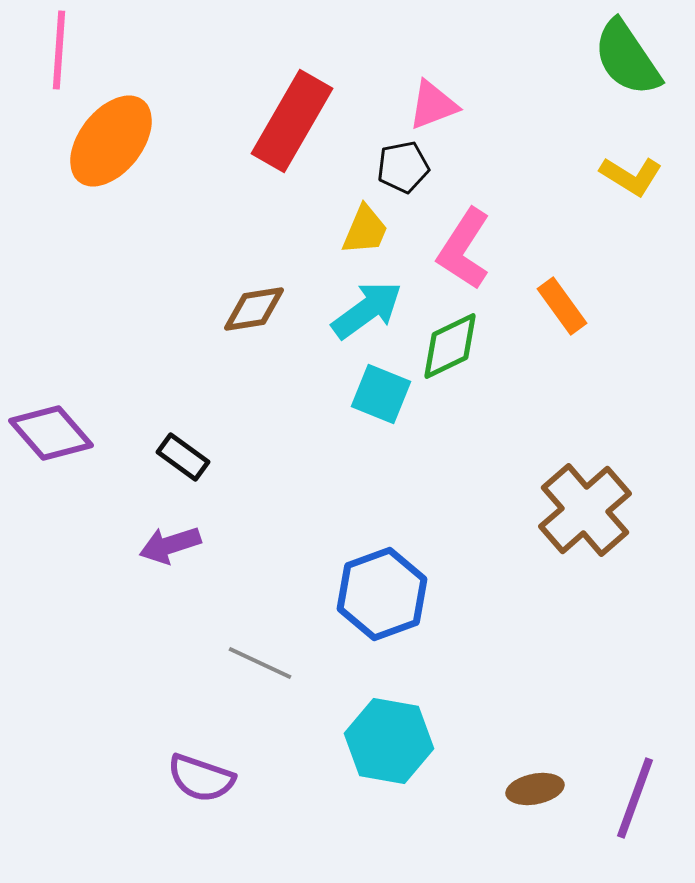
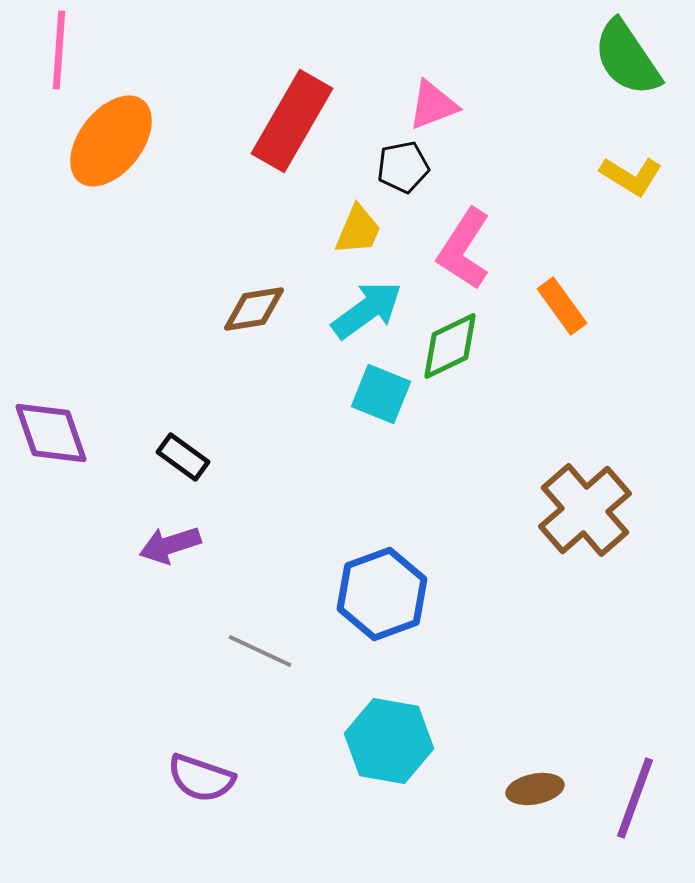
yellow trapezoid: moved 7 px left
purple diamond: rotated 22 degrees clockwise
gray line: moved 12 px up
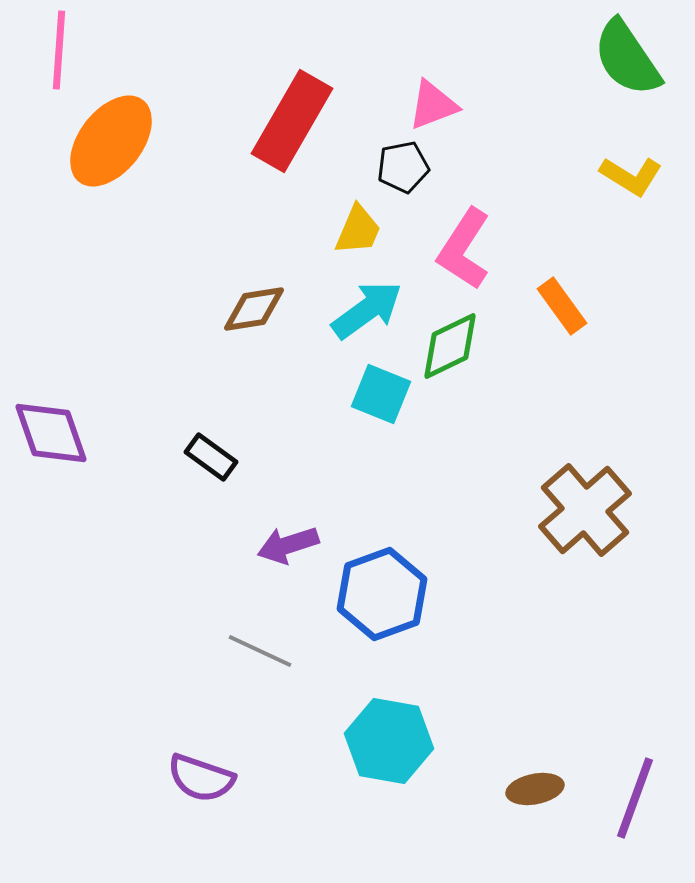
black rectangle: moved 28 px right
purple arrow: moved 118 px right
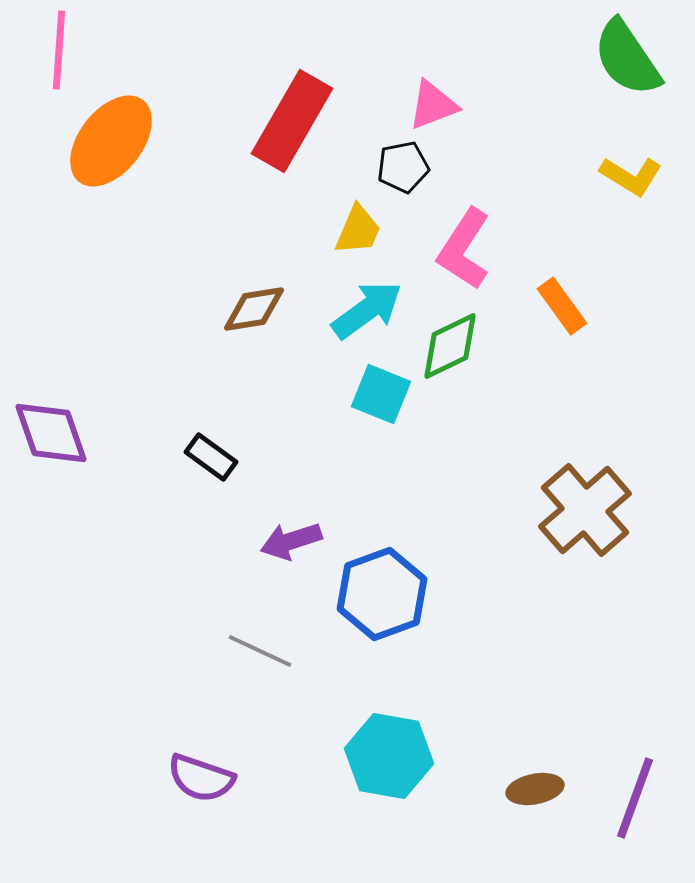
purple arrow: moved 3 px right, 4 px up
cyan hexagon: moved 15 px down
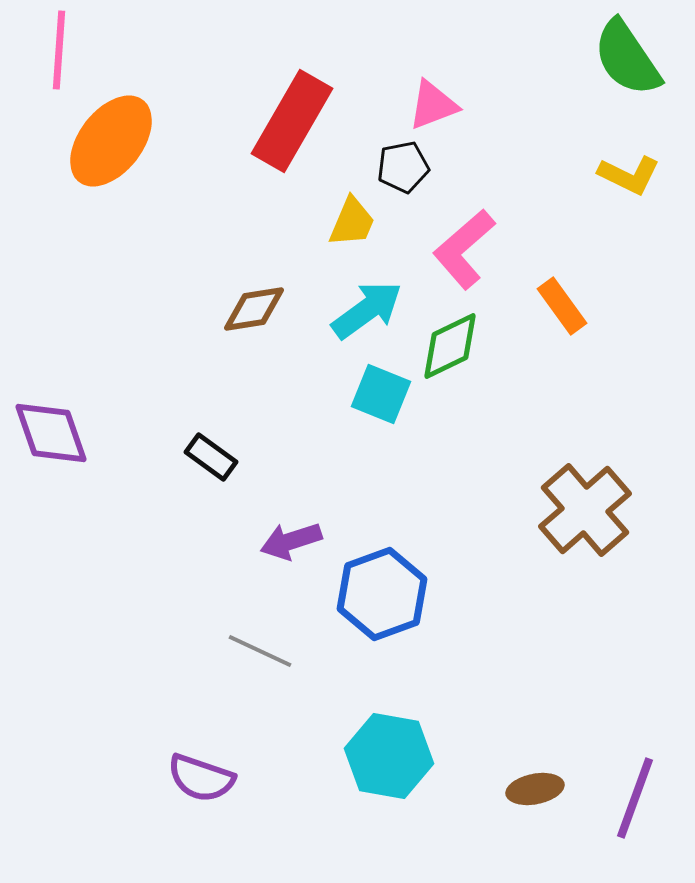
yellow L-shape: moved 2 px left, 1 px up; rotated 6 degrees counterclockwise
yellow trapezoid: moved 6 px left, 8 px up
pink L-shape: rotated 16 degrees clockwise
